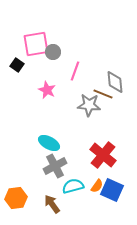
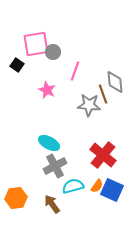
brown line: rotated 48 degrees clockwise
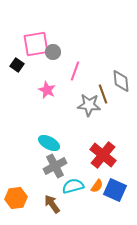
gray diamond: moved 6 px right, 1 px up
blue square: moved 3 px right
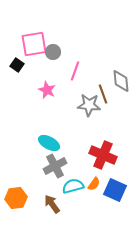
pink square: moved 2 px left
red cross: rotated 16 degrees counterclockwise
orange semicircle: moved 3 px left, 2 px up
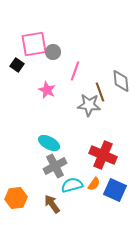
brown line: moved 3 px left, 2 px up
cyan semicircle: moved 1 px left, 1 px up
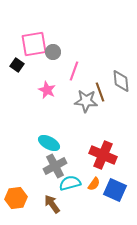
pink line: moved 1 px left
gray star: moved 3 px left, 4 px up
cyan semicircle: moved 2 px left, 2 px up
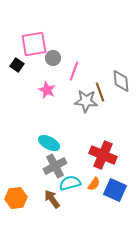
gray circle: moved 6 px down
brown arrow: moved 5 px up
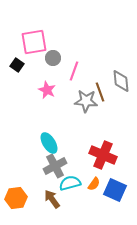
pink square: moved 2 px up
cyan ellipse: rotated 30 degrees clockwise
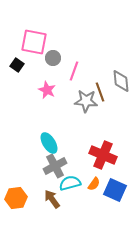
pink square: rotated 20 degrees clockwise
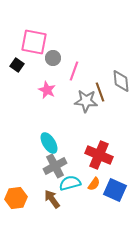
red cross: moved 4 px left
